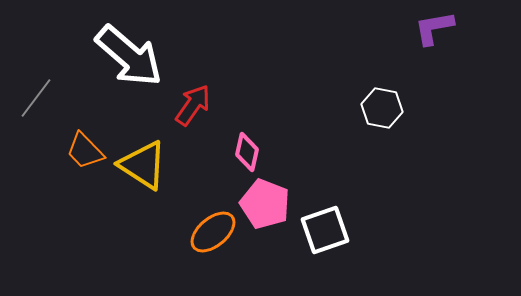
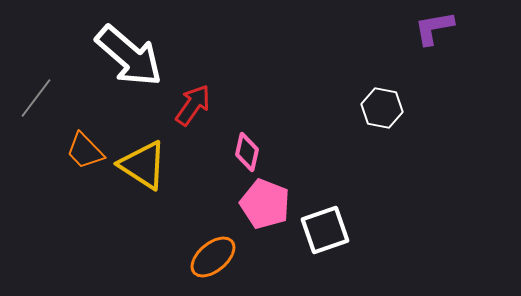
orange ellipse: moved 25 px down
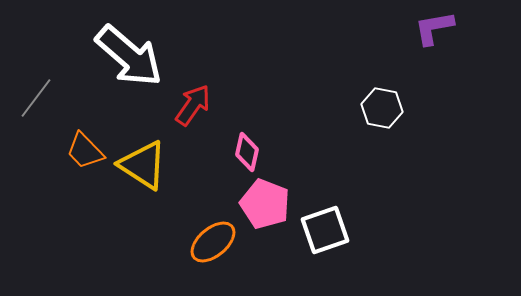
orange ellipse: moved 15 px up
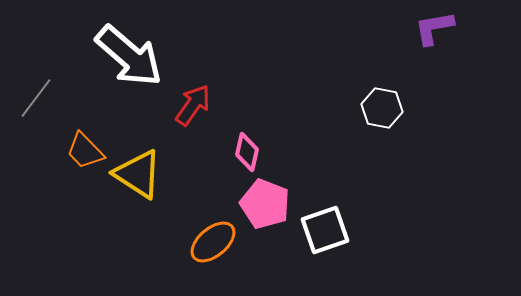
yellow triangle: moved 5 px left, 9 px down
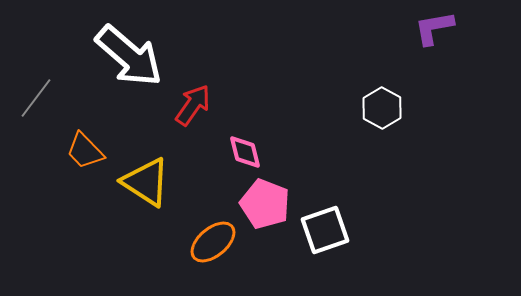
white hexagon: rotated 18 degrees clockwise
pink diamond: moved 2 px left; rotated 27 degrees counterclockwise
yellow triangle: moved 8 px right, 8 px down
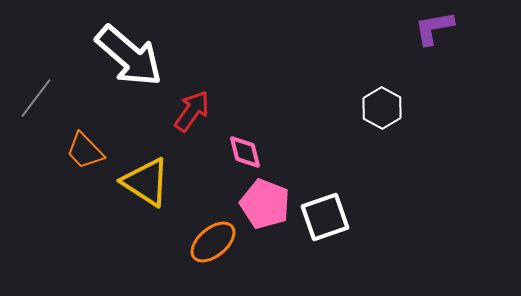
red arrow: moved 1 px left, 6 px down
white square: moved 13 px up
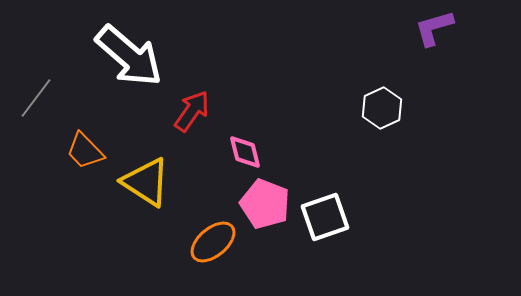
purple L-shape: rotated 6 degrees counterclockwise
white hexagon: rotated 6 degrees clockwise
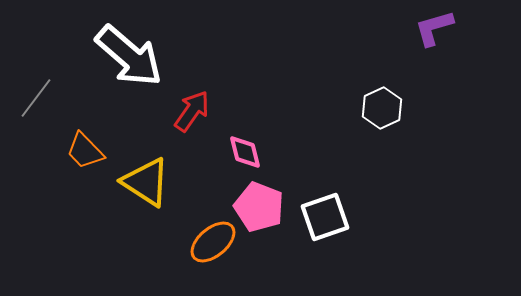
pink pentagon: moved 6 px left, 3 px down
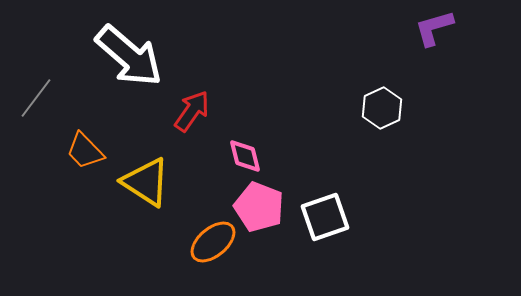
pink diamond: moved 4 px down
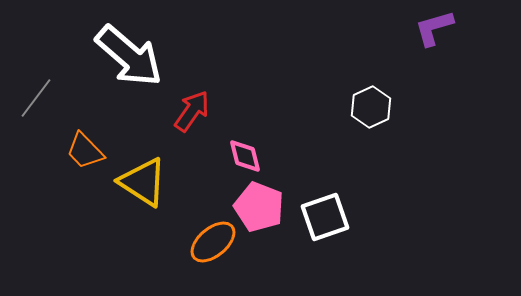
white hexagon: moved 11 px left, 1 px up
yellow triangle: moved 3 px left
